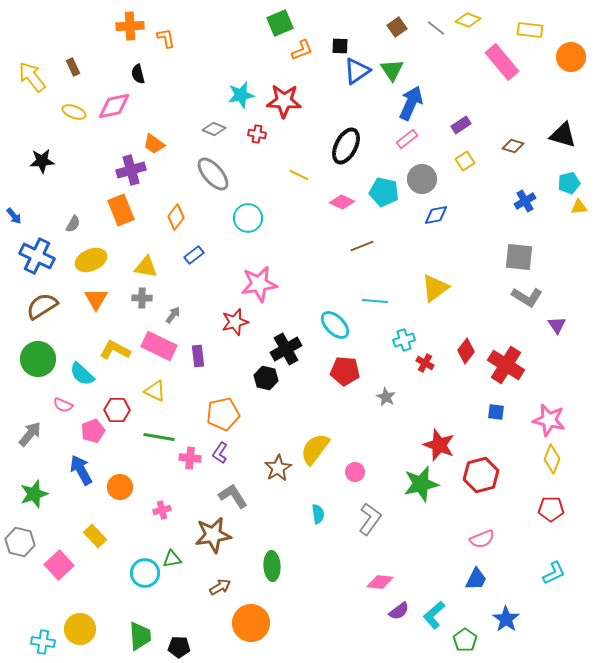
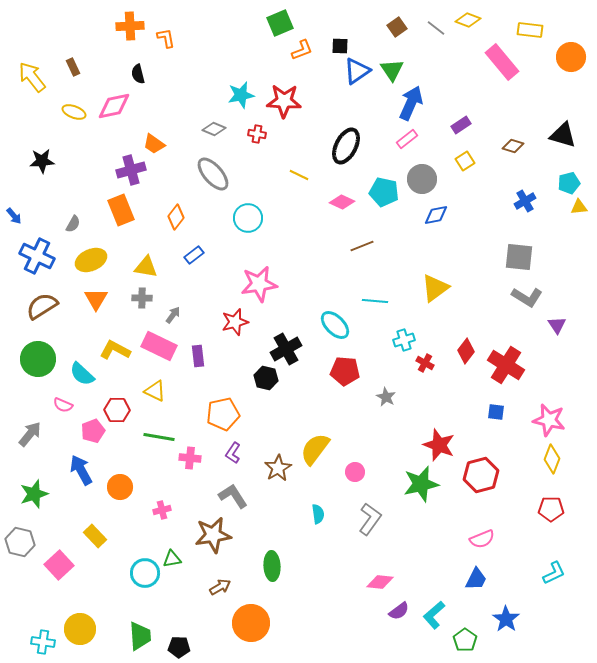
purple L-shape at (220, 453): moved 13 px right
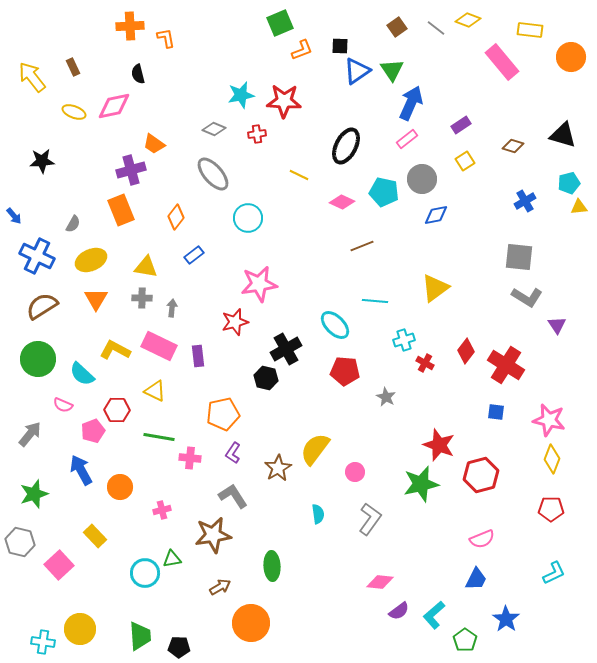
red cross at (257, 134): rotated 18 degrees counterclockwise
gray arrow at (173, 315): moved 1 px left, 7 px up; rotated 30 degrees counterclockwise
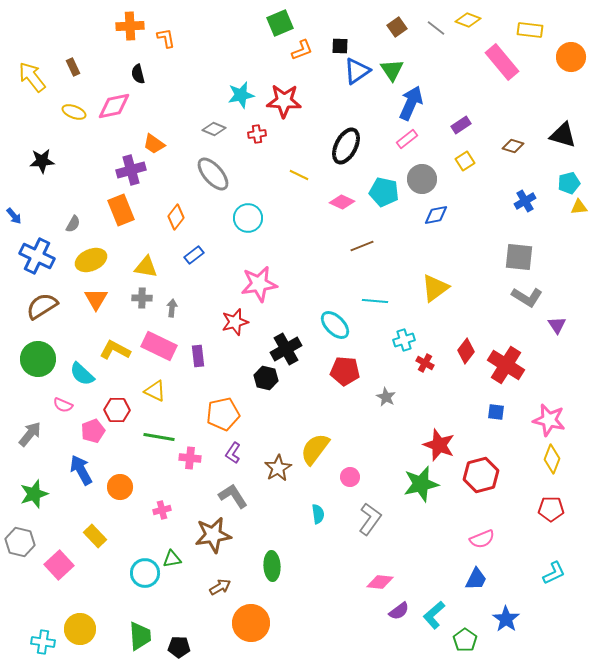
pink circle at (355, 472): moved 5 px left, 5 px down
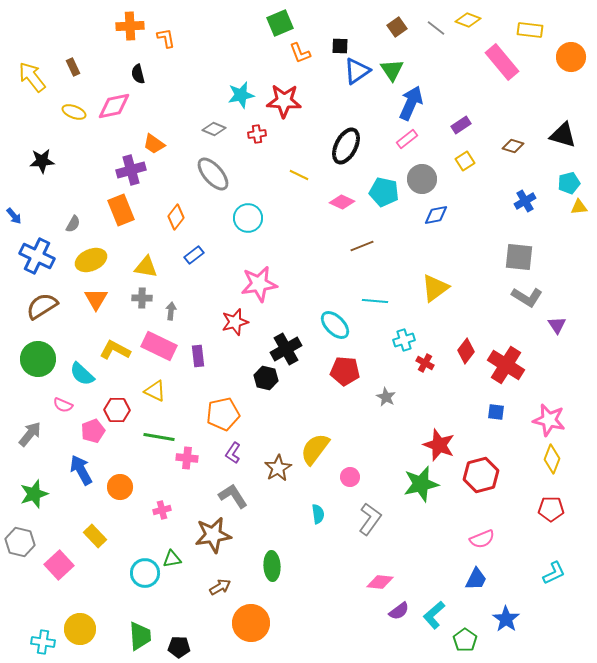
orange L-shape at (302, 50): moved 2 px left, 3 px down; rotated 90 degrees clockwise
gray arrow at (172, 308): moved 1 px left, 3 px down
pink cross at (190, 458): moved 3 px left
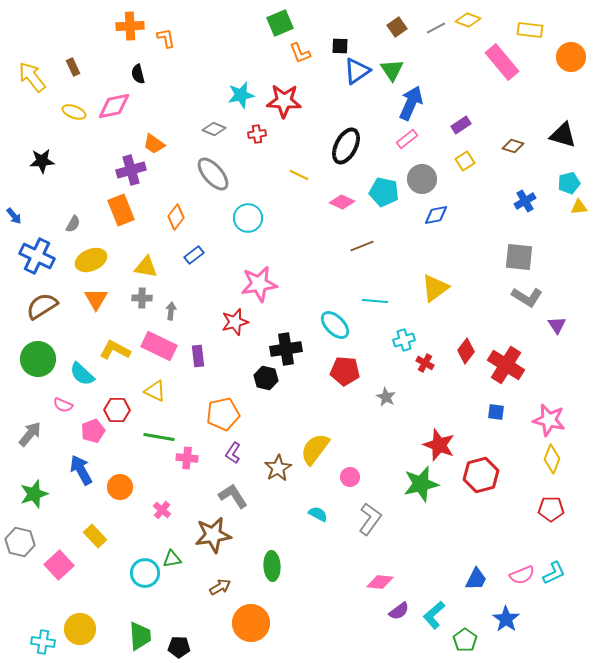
gray line at (436, 28): rotated 66 degrees counterclockwise
black cross at (286, 349): rotated 20 degrees clockwise
pink cross at (162, 510): rotated 36 degrees counterclockwise
cyan semicircle at (318, 514): rotated 54 degrees counterclockwise
pink semicircle at (482, 539): moved 40 px right, 36 px down
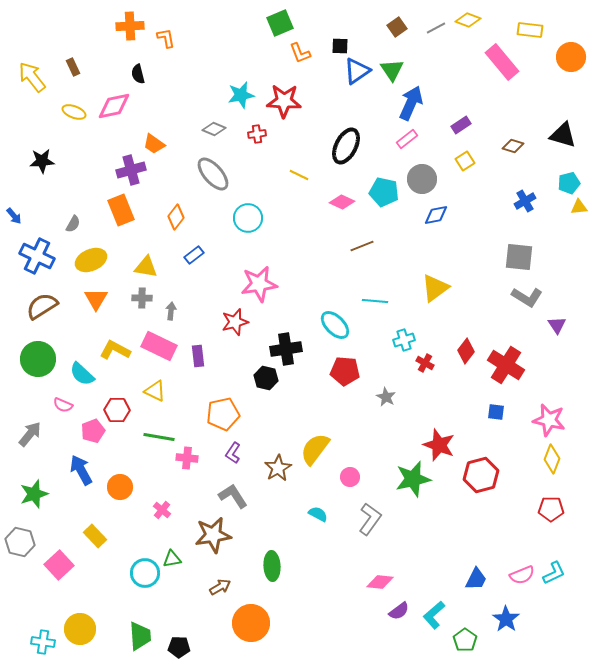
green star at (421, 484): moved 8 px left, 5 px up
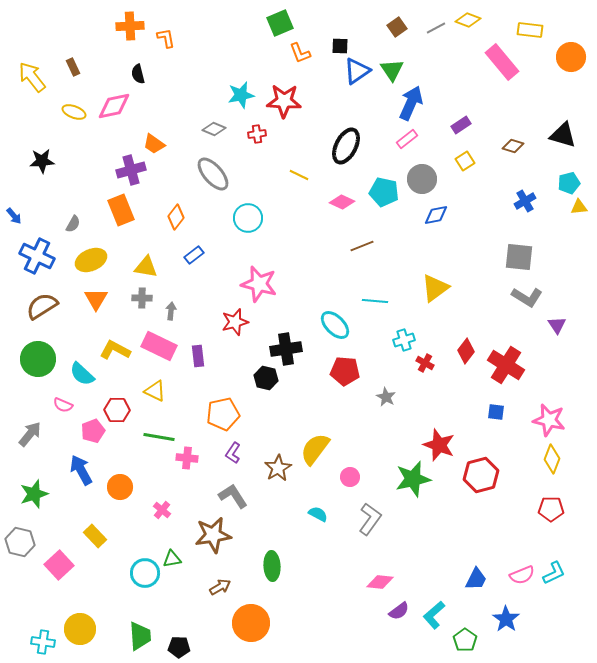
pink star at (259, 284): rotated 24 degrees clockwise
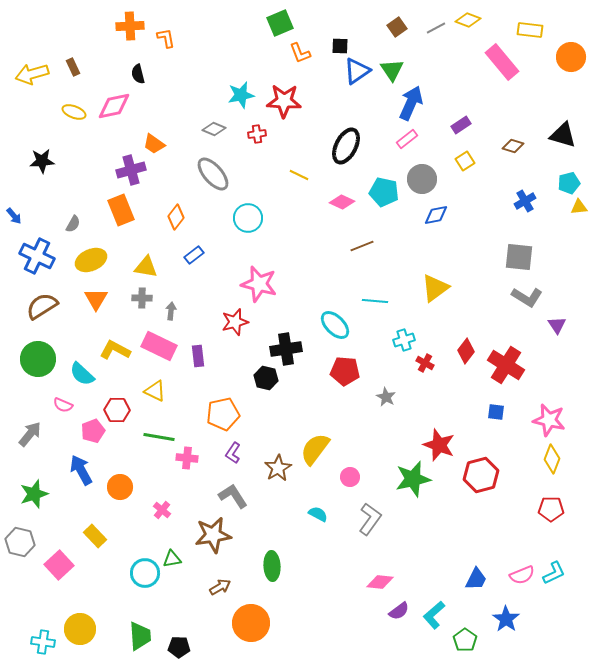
yellow arrow at (32, 77): moved 3 px up; rotated 68 degrees counterclockwise
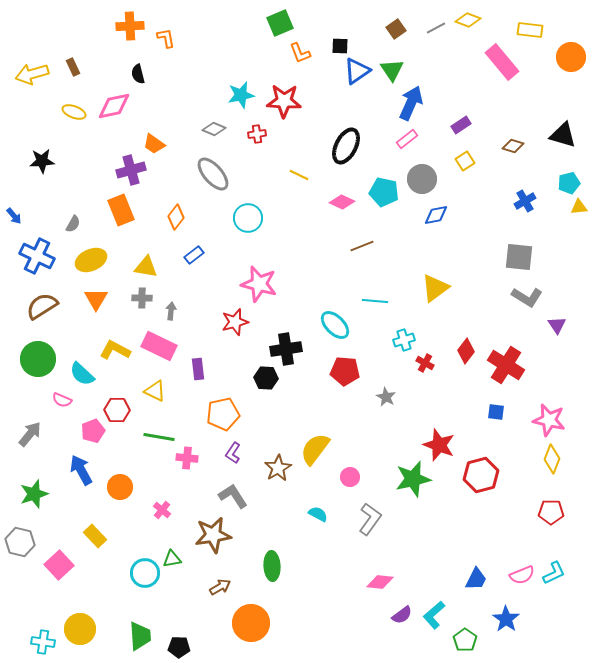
brown square at (397, 27): moved 1 px left, 2 px down
purple rectangle at (198, 356): moved 13 px down
black hexagon at (266, 378): rotated 10 degrees counterclockwise
pink semicircle at (63, 405): moved 1 px left, 5 px up
red pentagon at (551, 509): moved 3 px down
purple semicircle at (399, 611): moved 3 px right, 4 px down
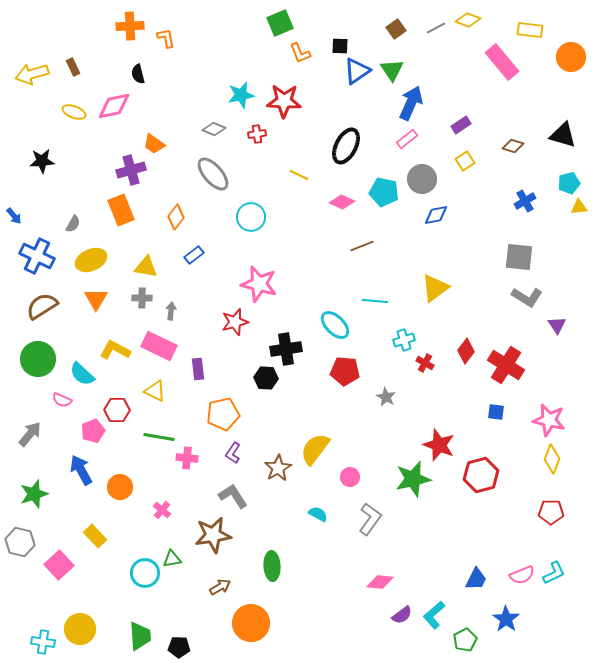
cyan circle at (248, 218): moved 3 px right, 1 px up
green pentagon at (465, 640): rotated 10 degrees clockwise
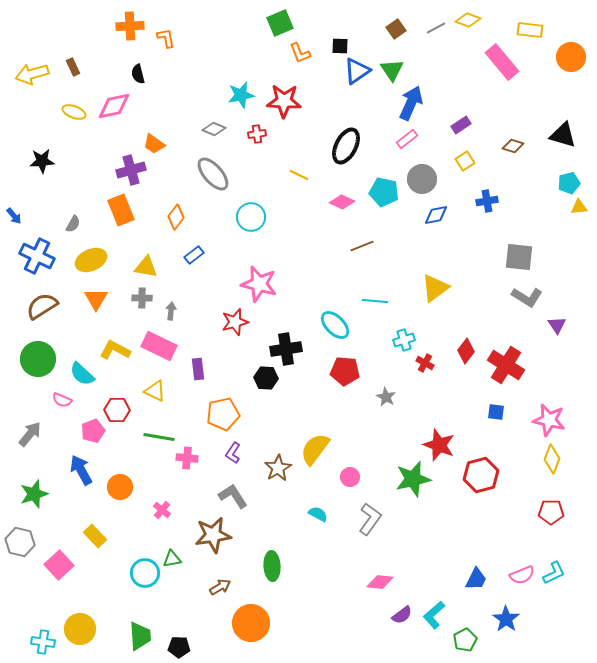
blue cross at (525, 201): moved 38 px left; rotated 20 degrees clockwise
